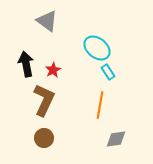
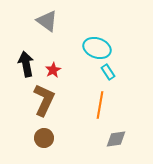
cyan ellipse: rotated 20 degrees counterclockwise
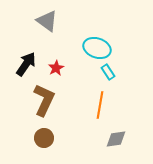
black arrow: rotated 45 degrees clockwise
red star: moved 3 px right, 2 px up
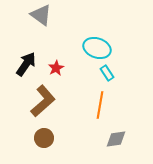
gray triangle: moved 6 px left, 6 px up
cyan rectangle: moved 1 px left, 1 px down
brown L-shape: moved 1 px left, 1 px down; rotated 24 degrees clockwise
